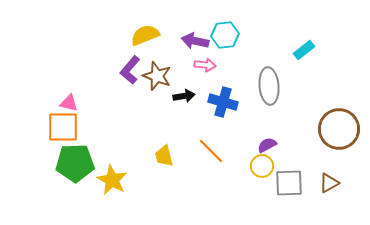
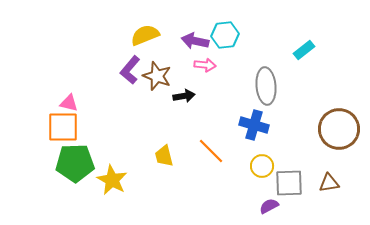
gray ellipse: moved 3 px left
blue cross: moved 31 px right, 23 px down
purple semicircle: moved 2 px right, 61 px down
brown triangle: rotated 20 degrees clockwise
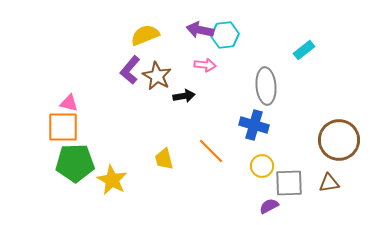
purple arrow: moved 5 px right, 11 px up
brown star: rotated 8 degrees clockwise
brown circle: moved 11 px down
yellow trapezoid: moved 3 px down
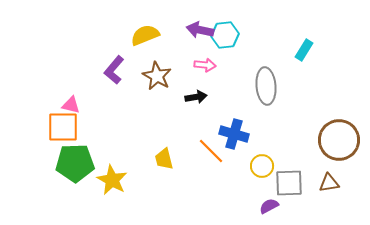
cyan rectangle: rotated 20 degrees counterclockwise
purple L-shape: moved 16 px left
black arrow: moved 12 px right, 1 px down
pink triangle: moved 2 px right, 2 px down
blue cross: moved 20 px left, 9 px down
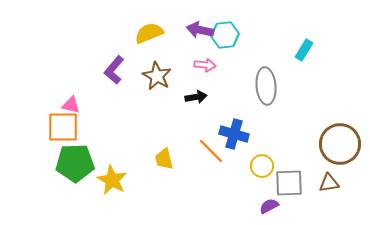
yellow semicircle: moved 4 px right, 2 px up
brown circle: moved 1 px right, 4 px down
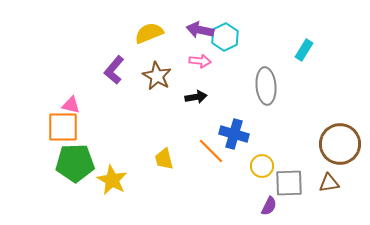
cyan hexagon: moved 2 px down; rotated 20 degrees counterclockwise
pink arrow: moved 5 px left, 4 px up
purple semicircle: rotated 144 degrees clockwise
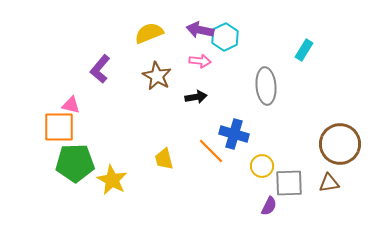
purple L-shape: moved 14 px left, 1 px up
orange square: moved 4 px left
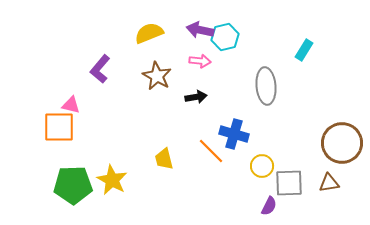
cyan hexagon: rotated 12 degrees clockwise
brown circle: moved 2 px right, 1 px up
green pentagon: moved 2 px left, 22 px down
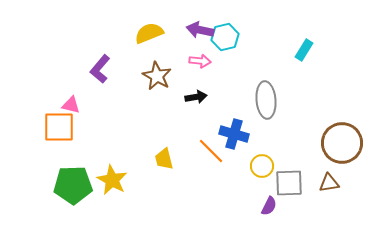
gray ellipse: moved 14 px down
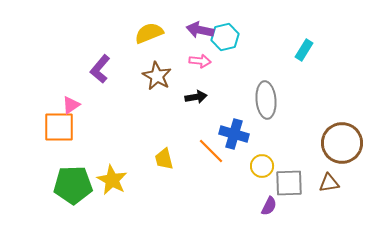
pink triangle: rotated 48 degrees counterclockwise
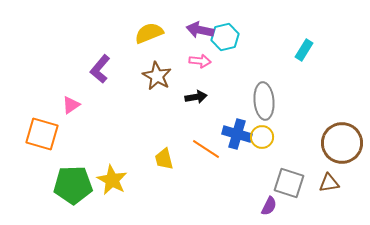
gray ellipse: moved 2 px left, 1 px down
orange square: moved 17 px left, 7 px down; rotated 16 degrees clockwise
blue cross: moved 3 px right
orange line: moved 5 px left, 2 px up; rotated 12 degrees counterclockwise
yellow circle: moved 29 px up
gray square: rotated 20 degrees clockwise
